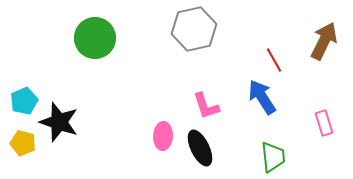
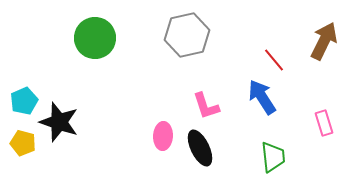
gray hexagon: moved 7 px left, 6 px down
red line: rotated 10 degrees counterclockwise
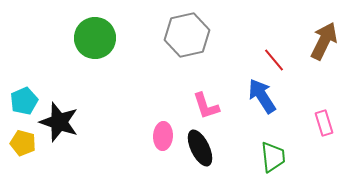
blue arrow: moved 1 px up
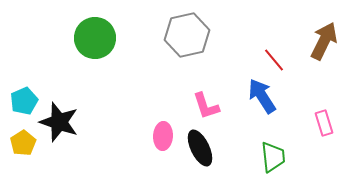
yellow pentagon: rotated 25 degrees clockwise
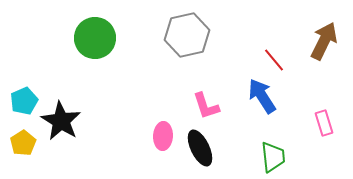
black star: moved 2 px right, 1 px up; rotated 12 degrees clockwise
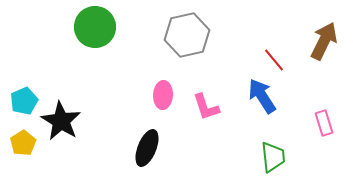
green circle: moved 11 px up
pink L-shape: moved 1 px down
pink ellipse: moved 41 px up
black ellipse: moved 53 px left; rotated 48 degrees clockwise
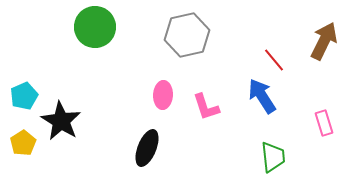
cyan pentagon: moved 5 px up
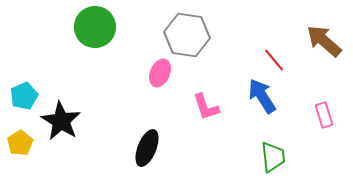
gray hexagon: rotated 21 degrees clockwise
brown arrow: rotated 75 degrees counterclockwise
pink ellipse: moved 3 px left, 22 px up; rotated 20 degrees clockwise
pink rectangle: moved 8 px up
yellow pentagon: moved 3 px left
